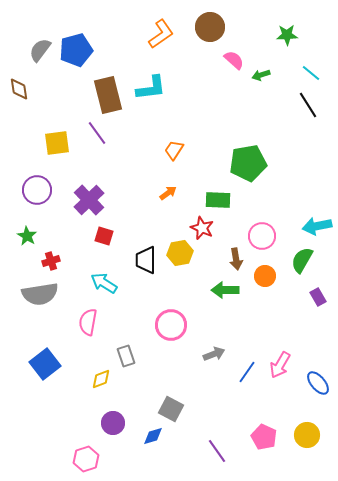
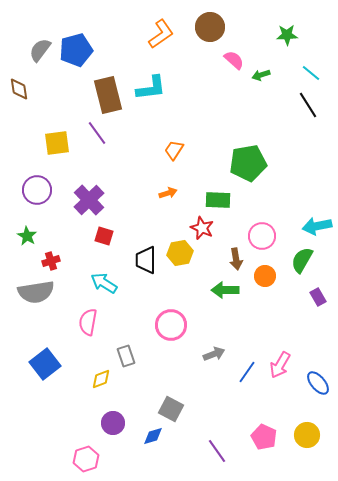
orange arrow at (168, 193): rotated 18 degrees clockwise
gray semicircle at (40, 294): moved 4 px left, 2 px up
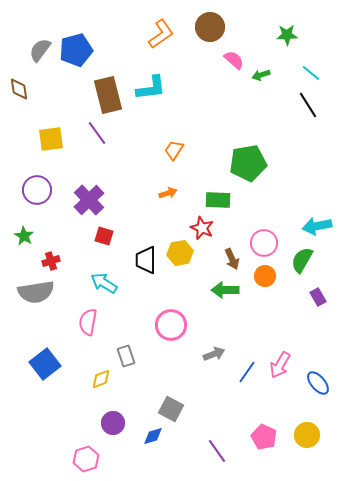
yellow square at (57, 143): moved 6 px left, 4 px up
green star at (27, 236): moved 3 px left
pink circle at (262, 236): moved 2 px right, 7 px down
brown arrow at (236, 259): moved 4 px left; rotated 15 degrees counterclockwise
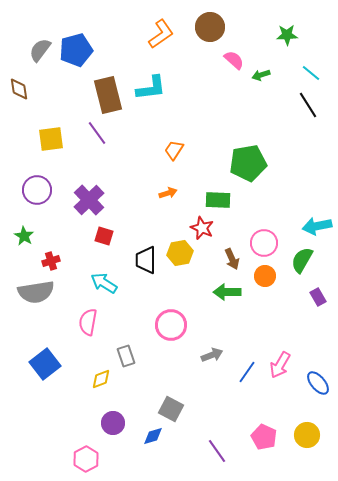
green arrow at (225, 290): moved 2 px right, 2 px down
gray arrow at (214, 354): moved 2 px left, 1 px down
pink hexagon at (86, 459): rotated 10 degrees counterclockwise
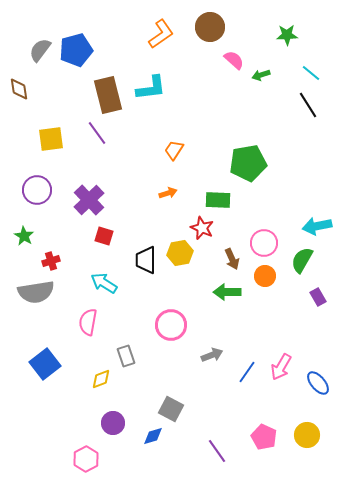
pink arrow at (280, 365): moved 1 px right, 2 px down
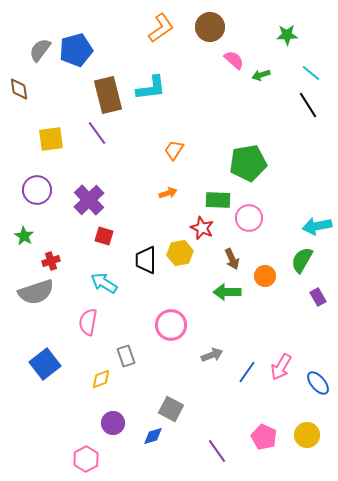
orange L-shape at (161, 34): moved 6 px up
pink circle at (264, 243): moved 15 px left, 25 px up
gray semicircle at (36, 292): rotated 9 degrees counterclockwise
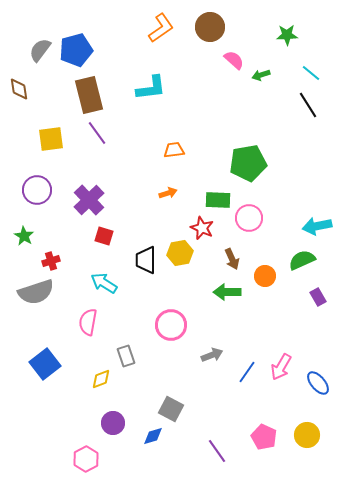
brown rectangle at (108, 95): moved 19 px left
orange trapezoid at (174, 150): rotated 50 degrees clockwise
green semicircle at (302, 260): rotated 36 degrees clockwise
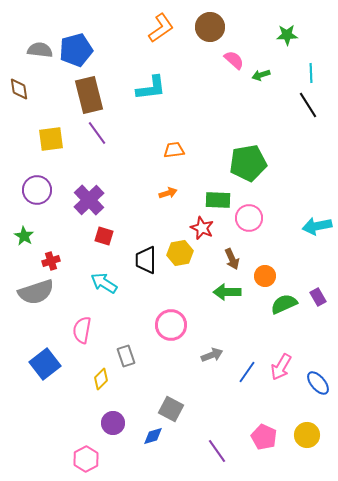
gray semicircle at (40, 50): rotated 60 degrees clockwise
cyan line at (311, 73): rotated 48 degrees clockwise
green semicircle at (302, 260): moved 18 px left, 44 px down
pink semicircle at (88, 322): moved 6 px left, 8 px down
yellow diamond at (101, 379): rotated 25 degrees counterclockwise
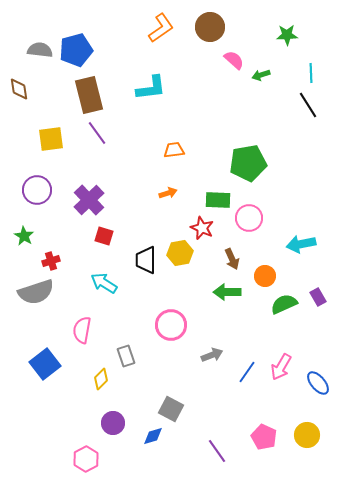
cyan arrow at (317, 226): moved 16 px left, 18 px down
